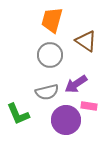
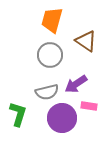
green L-shape: rotated 140 degrees counterclockwise
purple circle: moved 4 px left, 2 px up
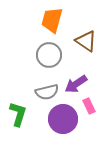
gray circle: moved 1 px left
pink rectangle: rotated 56 degrees clockwise
purple circle: moved 1 px right, 1 px down
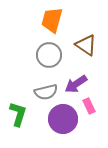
brown triangle: moved 4 px down
gray semicircle: moved 1 px left
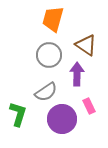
orange trapezoid: moved 1 px right, 1 px up
purple arrow: moved 1 px right, 10 px up; rotated 125 degrees clockwise
gray semicircle: rotated 20 degrees counterclockwise
purple circle: moved 1 px left
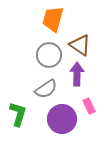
brown triangle: moved 6 px left
gray semicircle: moved 3 px up
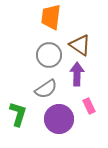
orange trapezoid: moved 2 px left, 2 px up; rotated 8 degrees counterclockwise
purple circle: moved 3 px left
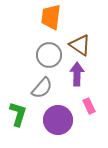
gray semicircle: moved 4 px left, 1 px up; rotated 15 degrees counterclockwise
purple circle: moved 1 px left, 1 px down
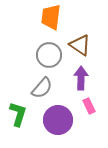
purple arrow: moved 4 px right, 4 px down
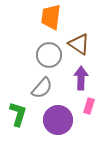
brown triangle: moved 1 px left, 1 px up
pink rectangle: rotated 42 degrees clockwise
